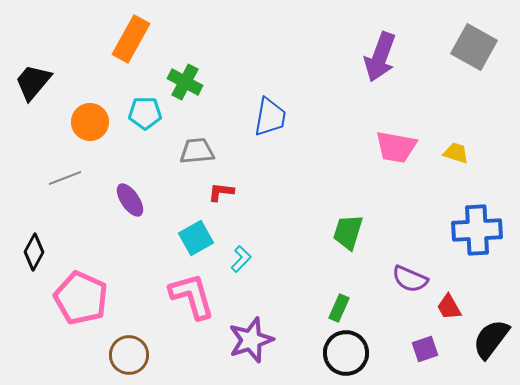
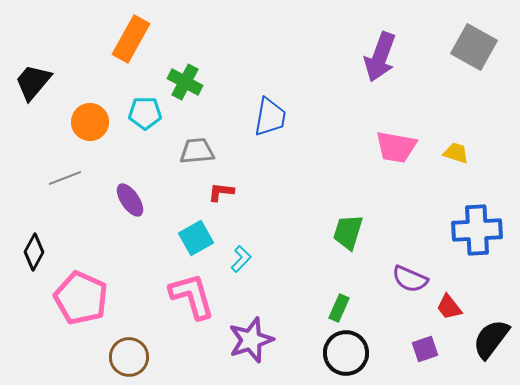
red trapezoid: rotated 8 degrees counterclockwise
brown circle: moved 2 px down
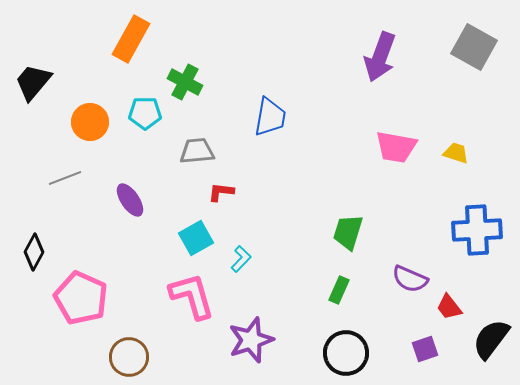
green rectangle: moved 18 px up
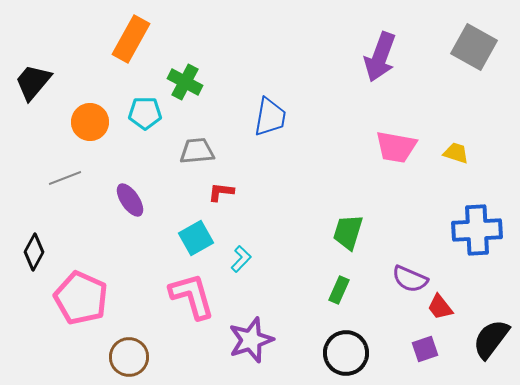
red trapezoid: moved 9 px left
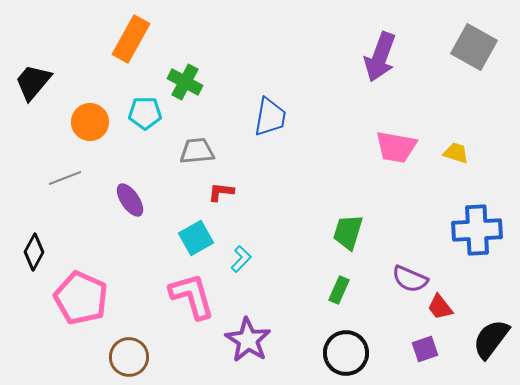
purple star: moved 3 px left; rotated 21 degrees counterclockwise
